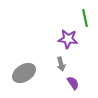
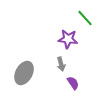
green line: rotated 30 degrees counterclockwise
gray ellipse: rotated 30 degrees counterclockwise
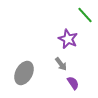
green line: moved 3 px up
purple star: rotated 18 degrees clockwise
gray arrow: rotated 24 degrees counterclockwise
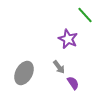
gray arrow: moved 2 px left, 3 px down
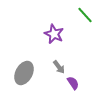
purple star: moved 14 px left, 5 px up
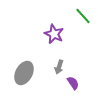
green line: moved 2 px left, 1 px down
gray arrow: rotated 56 degrees clockwise
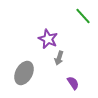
purple star: moved 6 px left, 5 px down
gray arrow: moved 9 px up
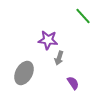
purple star: moved 1 px down; rotated 18 degrees counterclockwise
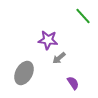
gray arrow: rotated 32 degrees clockwise
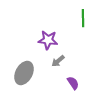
green line: moved 2 px down; rotated 42 degrees clockwise
gray arrow: moved 1 px left, 3 px down
